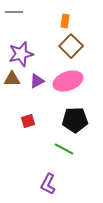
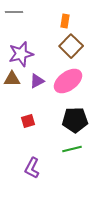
pink ellipse: rotated 16 degrees counterclockwise
green line: moved 8 px right; rotated 42 degrees counterclockwise
purple L-shape: moved 16 px left, 16 px up
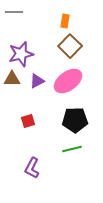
brown square: moved 1 px left
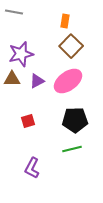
gray line: rotated 12 degrees clockwise
brown square: moved 1 px right
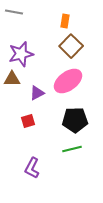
purple triangle: moved 12 px down
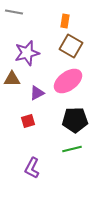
brown square: rotated 15 degrees counterclockwise
purple star: moved 6 px right, 1 px up
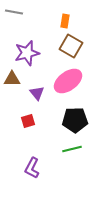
purple triangle: rotated 42 degrees counterclockwise
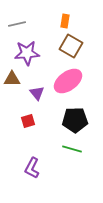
gray line: moved 3 px right, 12 px down; rotated 24 degrees counterclockwise
purple star: rotated 10 degrees clockwise
green line: rotated 30 degrees clockwise
